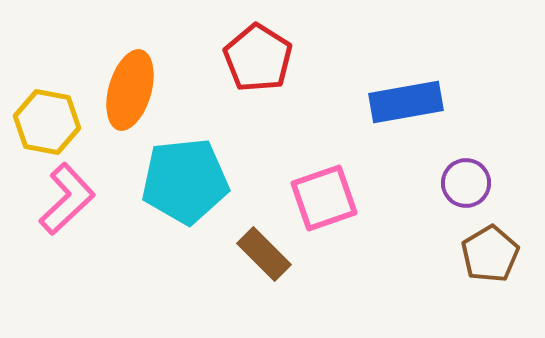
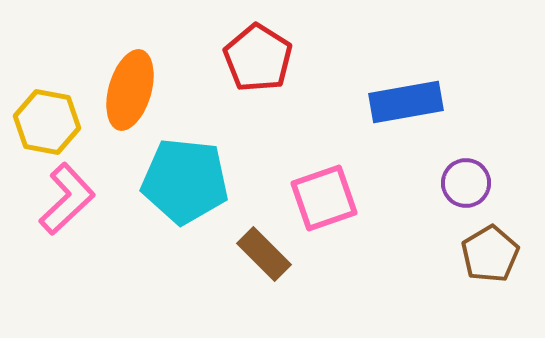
cyan pentagon: rotated 12 degrees clockwise
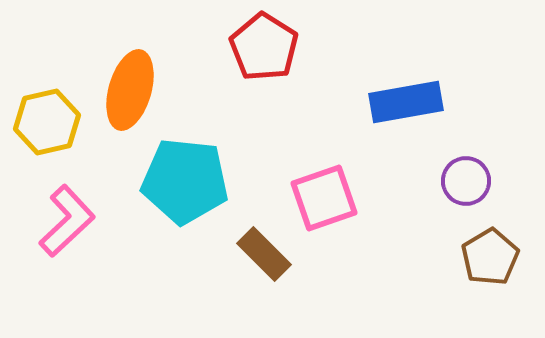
red pentagon: moved 6 px right, 11 px up
yellow hexagon: rotated 24 degrees counterclockwise
purple circle: moved 2 px up
pink L-shape: moved 22 px down
brown pentagon: moved 3 px down
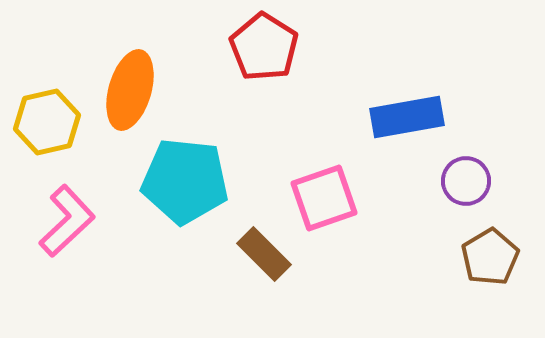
blue rectangle: moved 1 px right, 15 px down
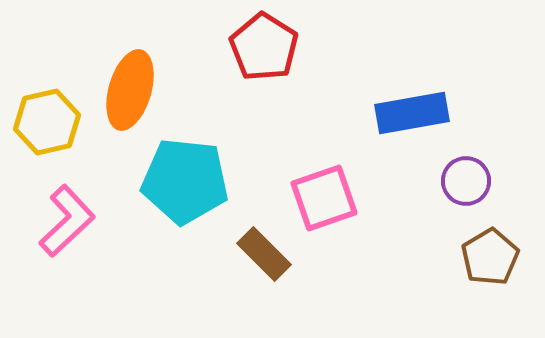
blue rectangle: moved 5 px right, 4 px up
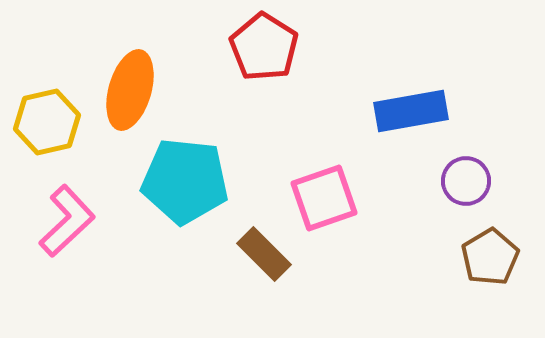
blue rectangle: moved 1 px left, 2 px up
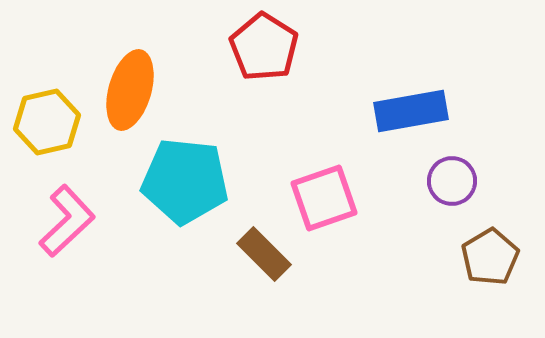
purple circle: moved 14 px left
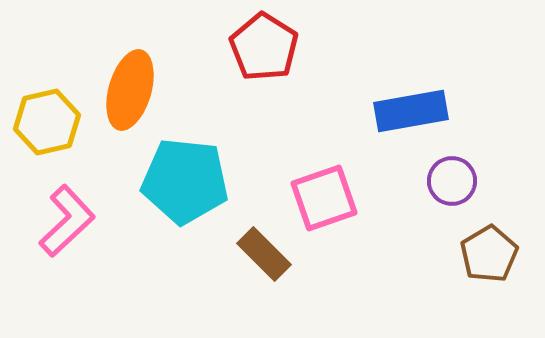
brown pentagon: moved 1 px left, 3 px up
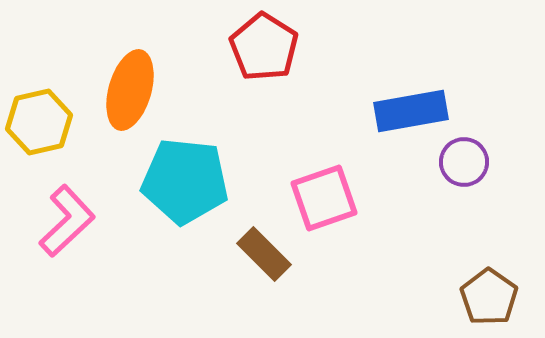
yellow hexagon: moved 8 px left
purple circle: moved 12 px right, 19 px up
brown pentagon: moved 43 px down; rotated 6 degrees counterclockwise
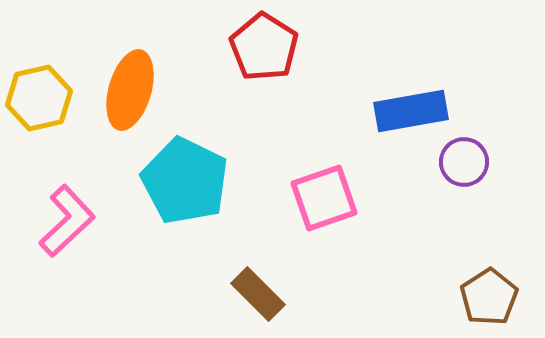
yellow hexagon: moved 24 px up
cyan pentagon: rotated 20 degrees clockwise
brown rectangle: moved 6 px left, 40 px down
brown pentagon: rotated 4 degrees clockwise
